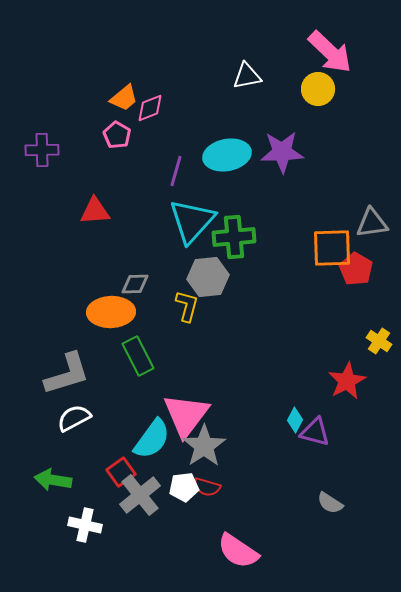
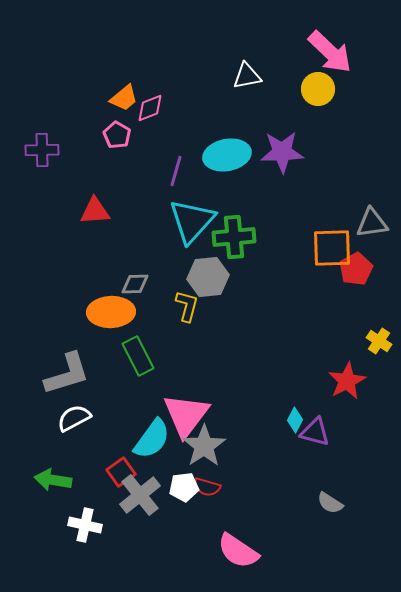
red pentagon: rotated 12 degrees clockwise
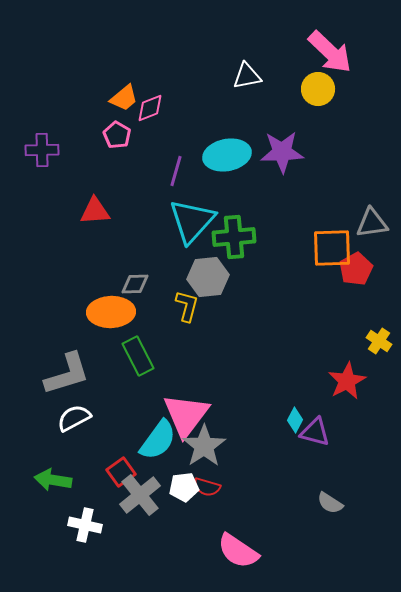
cyan semicircle: moved 6 px right, 1 px down
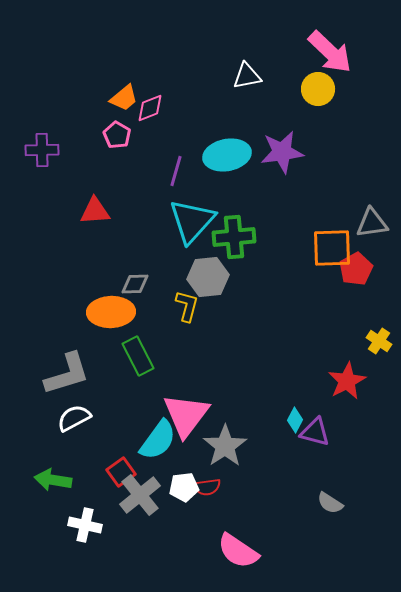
purple star: rotated 6 degrees counterclockwise
gray star: moved 21 px right
red semicircle: rotated 24 degrees counterclockwise
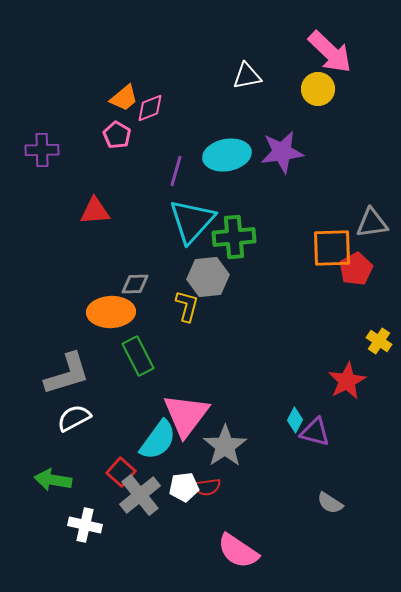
red square: rotated 12 degrees counterclockwise
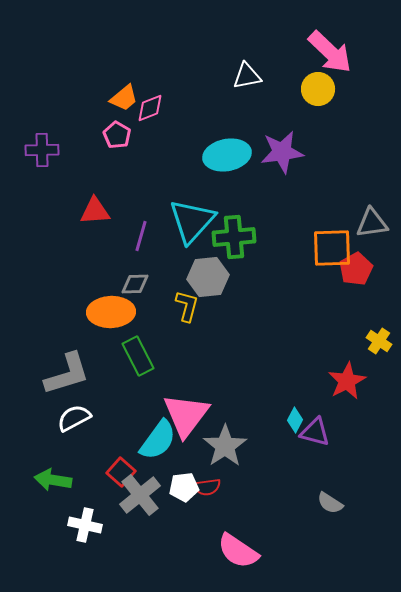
purple line: moved 35 px left, 65 px down
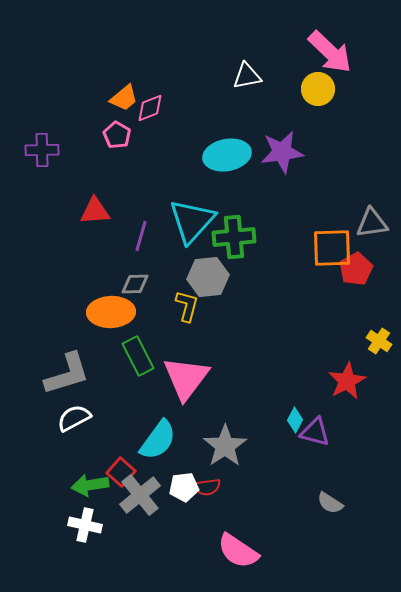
pink triangle: moved 37 px up
green arrow: moved 37 px right, 5 px down; rotated 18 degrees counterclockwise
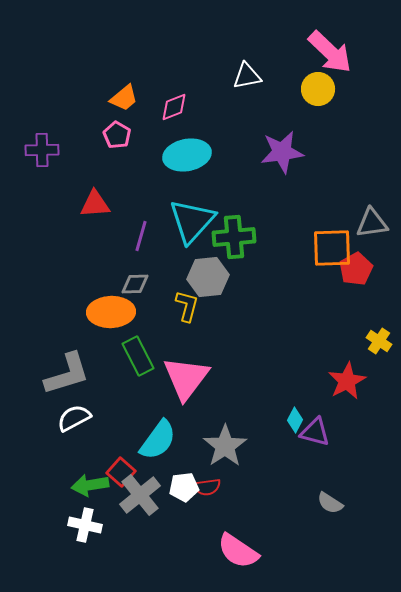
pink diamond: moved 24 px right, 1 px up
cyan ellipse: moved 40 px left
red triangle: moved 7 px up
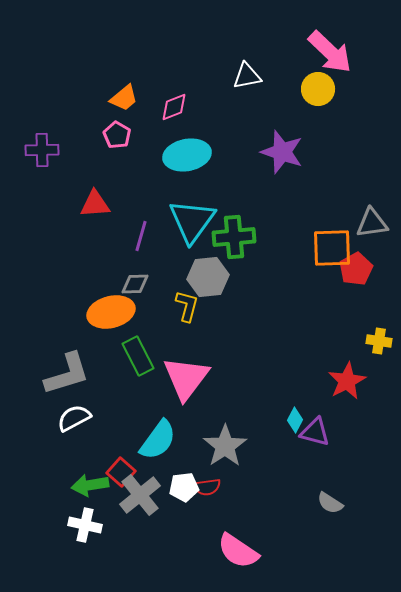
purple star: rotated 27 degrees clockwise
cyan triangle: rotated 6 degrees counterclockwise
orange ellipse: rotated 12 degrees counterclockwise
yellow cross: rotated 25 degrees counterclockwise
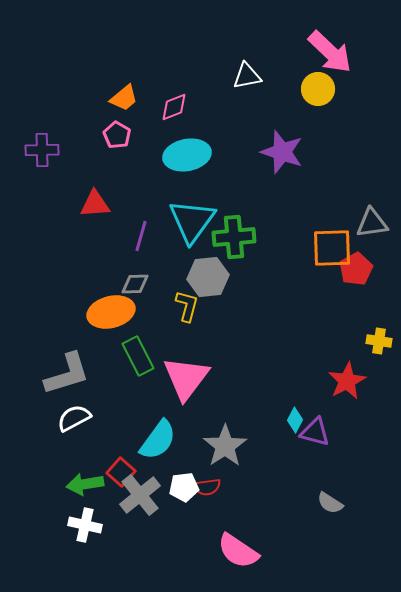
green arrow: moved 5 px left, 1 px up
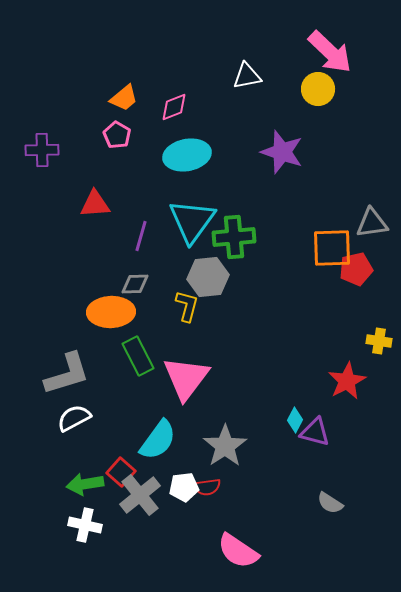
red pentagon: rotated 16 degrees clockwise
orange ellipse: rotated 12 degrees clockwise
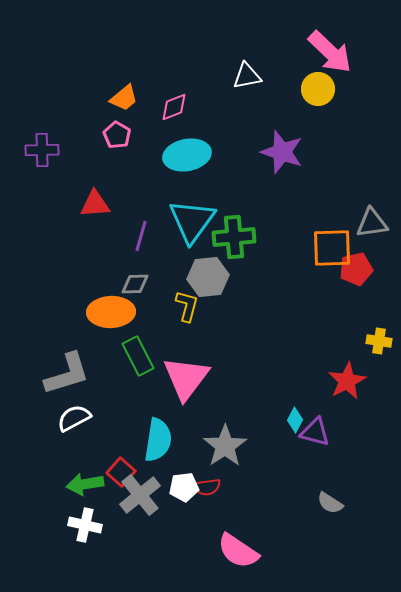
cyan semicircle: rotated 27 degrees counterclockwise
